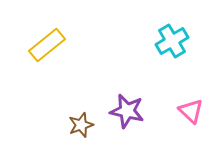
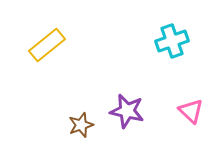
cyan cross: rotated 12 degrees clockwise
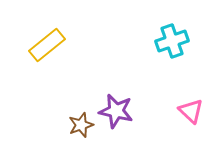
purple star: moved 11 px left
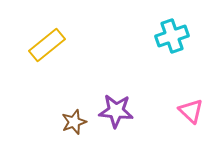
cyan cross: moved 5 px up
purple star: rotated 8 degrees counterclockwise
brown star: moved 7 px left, 3 px up
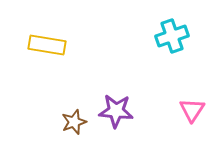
yellow rectangle: rotated 48 degrees clockwise
pink triangle: moved 1 px right, 1 px up; rotated 20 degrees clockwise
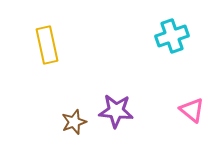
yellow rectangle: rotated 69 degrees clockwise
pink triangle: rotated 24 degrees counterclockwise
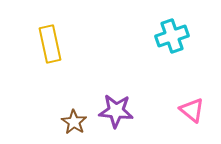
yellow rectangle: moved 3 px right, 1 px up
brown star: rotated 20 degrees counterclockwise
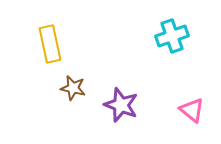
purple star: moved 5 px right, 6 px up; rotated 16 degrees clockwise
brown star: moved 1 px left, 34 px up; rotated 20 degrees counterclockwise
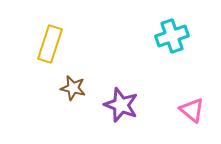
yellow rectangle: rotated 30 degrees clockwise
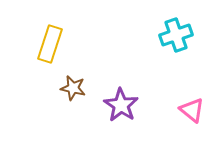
cyan cross: moved 4 px right, 1 px up
purple star: rotated 12 degrees clockwise
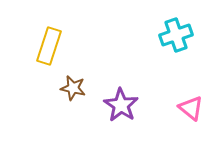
yellow rectangle: moved 1 px left, 2 px down
pink triangle: moved 1 px left, 2 px up
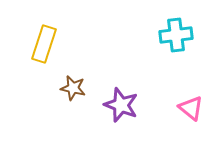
cyan cross: rotated 12 degrees clockwise
yellow rectangle: moved 5 px left, 2 px up
purple star: rotated 12 degrees counterclockwise
